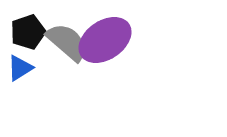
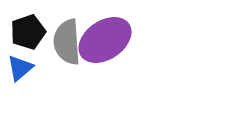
gray semicircle: rotated 135 degrees counterclockwise
blue triangle: rotated 8 degrees counterclockwise
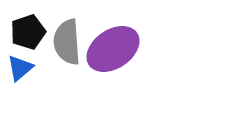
purple ellipse: moved 8 px right, 9 px down
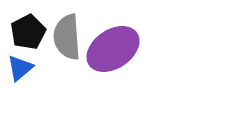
black pentagon: rotated 8 degrees counterclockwise
gray semicircle: moved 5 px up
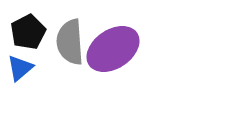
gray semicircle: moved 3 px right, 5 px down
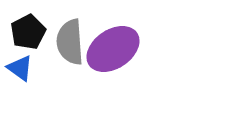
blue triangle: rotated 44 degrees counterclockwise
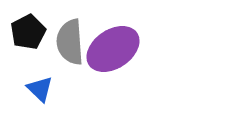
blue triangle: moved 20 px right, 21 px down; rotated 8 degrees clockwise
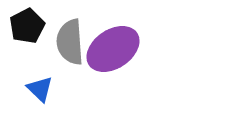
black pentagon: moved 1 px left, 6 px up
